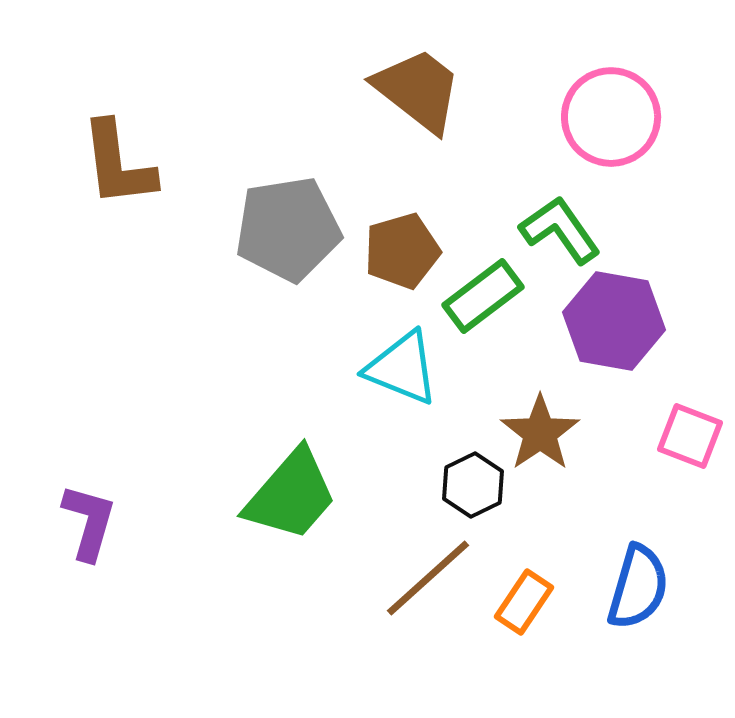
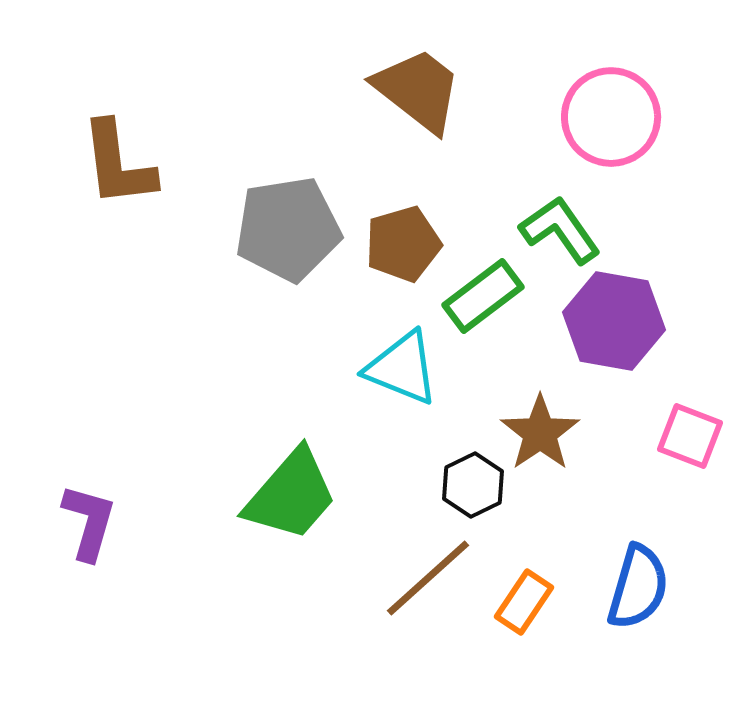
brown pentagon: moved 1 px right, 7 px up
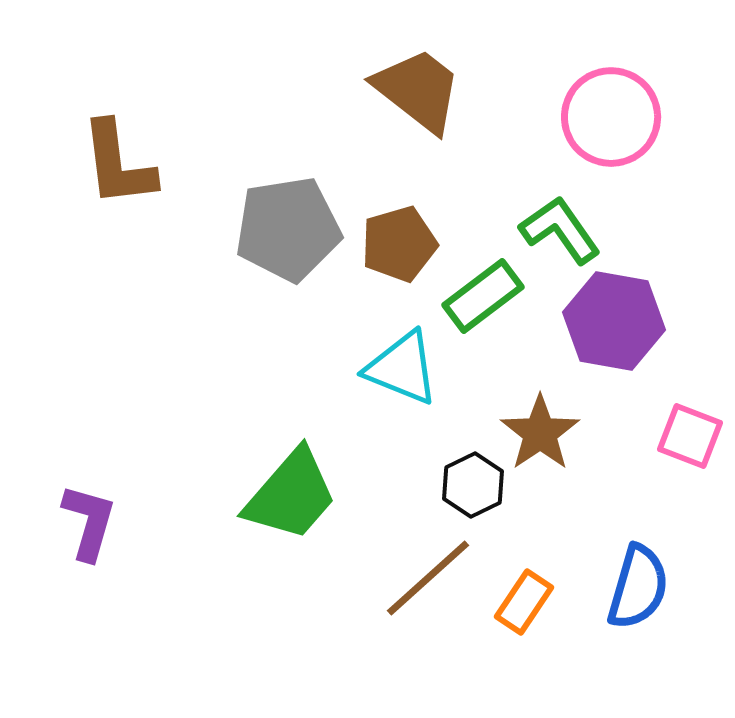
brown pentagon: moved 4 px left
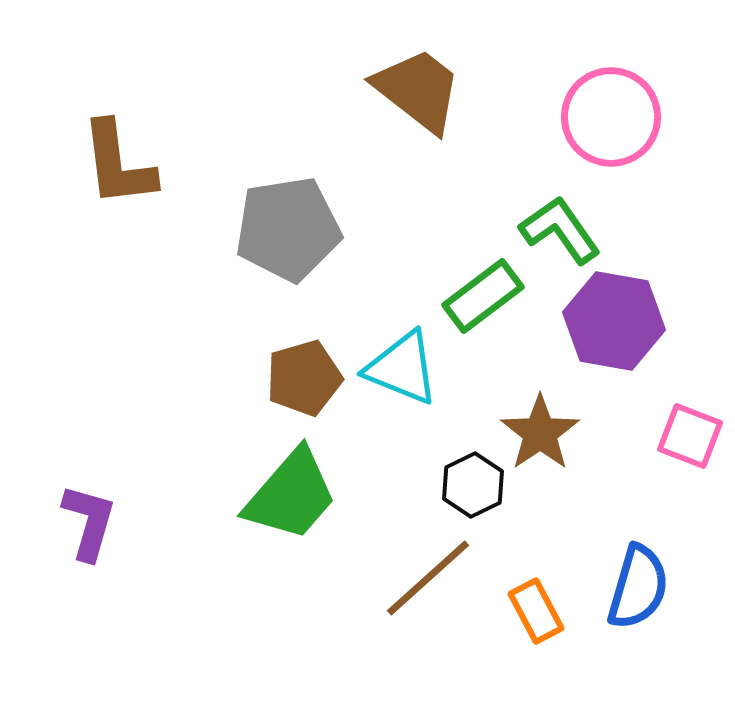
brown pentagon: moved 95 px left, 134 px down
orange rectangle: moved 12 px right, 9 px down; rotated 62 degrees counterclockwise
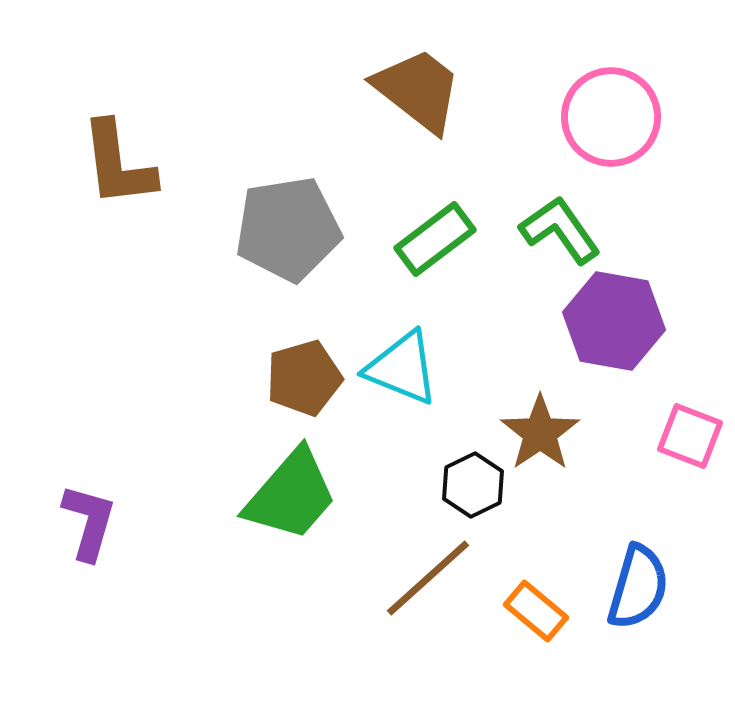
green rectangle: moved 48 px left, 57 px up
orange rectangle: rotated 22 degrees counterclockwise
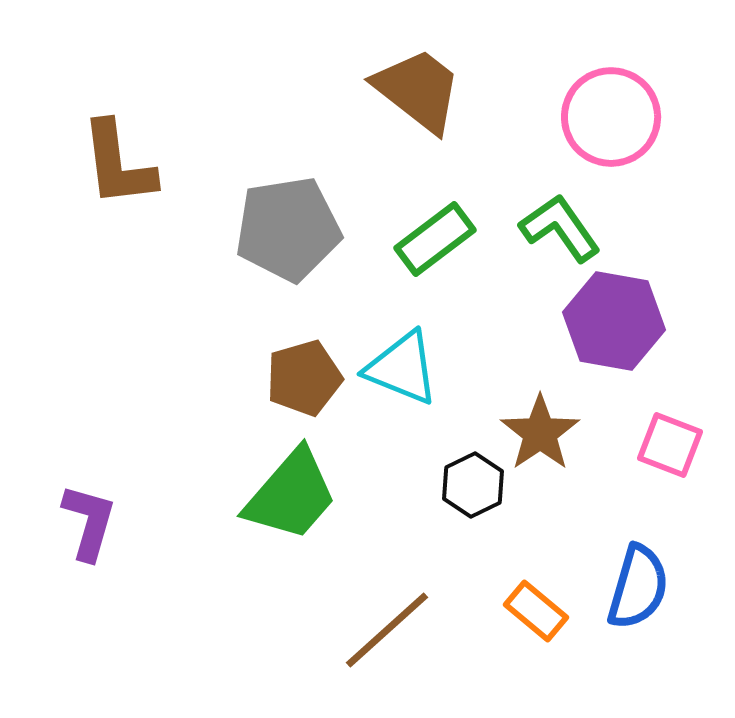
green L-shape: moved 2 px up
pink square: moved 20 px left, 9 px down
brown line: moved 41 px left, 52 px down
